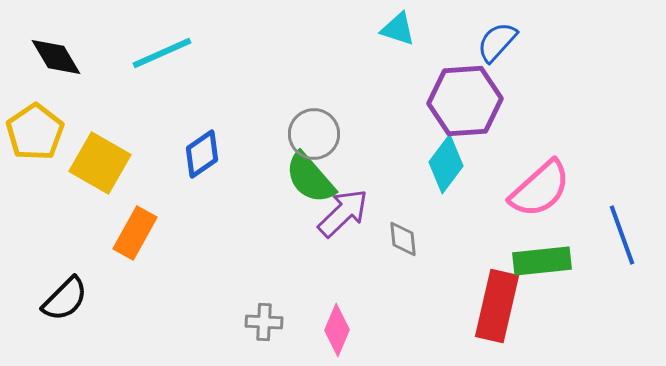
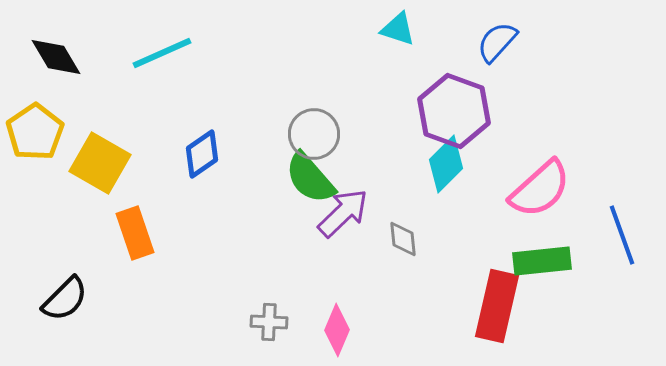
purple hexagon: moved 11 px left, 10 px down; rotated 24 degrees clockwise
cyan diamond: rotated 8 degrees clockwise
orange rectangle: rotated 48 degrees counterclockwise
gray cross: moved 5 px right
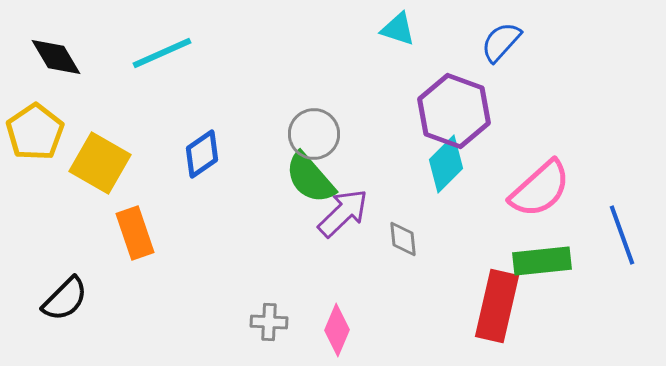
blue semicircle: moved 4 px right
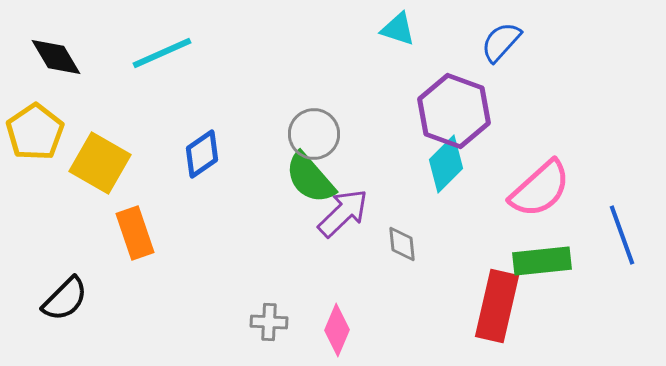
gray diamond: moved 1 px left, 5 px down
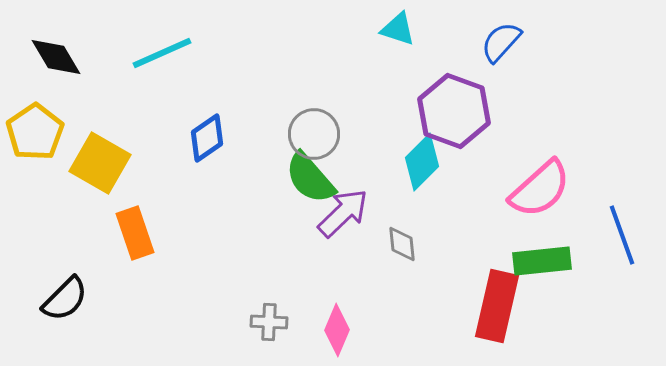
blue diamond: moved 5 px right, 16 px up
cyan diamond: moved 24 px left, 2 px up
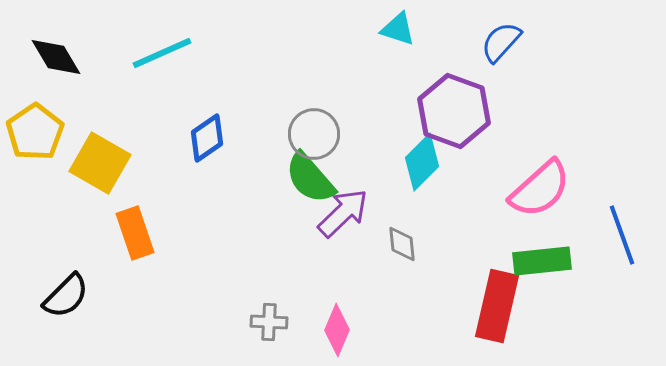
black semicircle: moved 1 px right, 3 px up
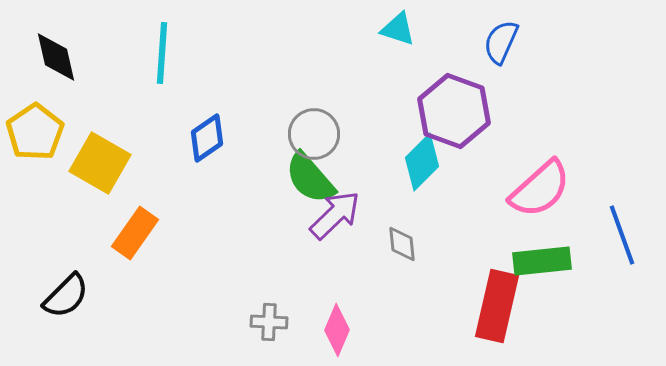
blue semicircle: rotated 18 degrees counterclockwise
cyan line: rotated 62 degrees counterclockwise
black diamond: rotated 18 degrees clockwise
purple arrow: moved 8 px left, 2 px down
orange rectangle: rotated 54 degrees clockwise
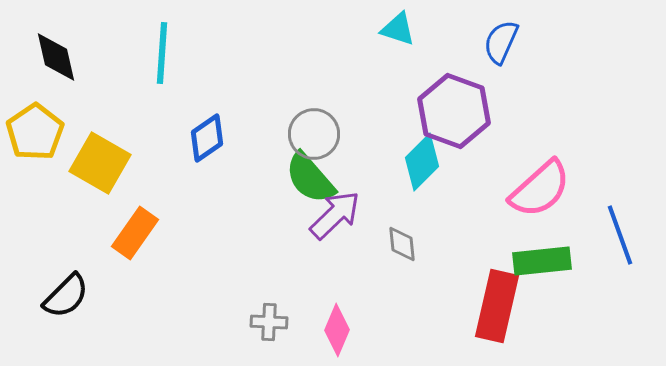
blue line: moved 2 px left
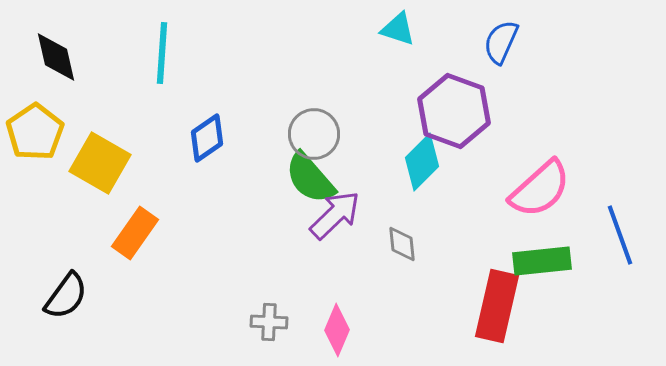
black semicircle: rotated 9 degrees counterclockwise
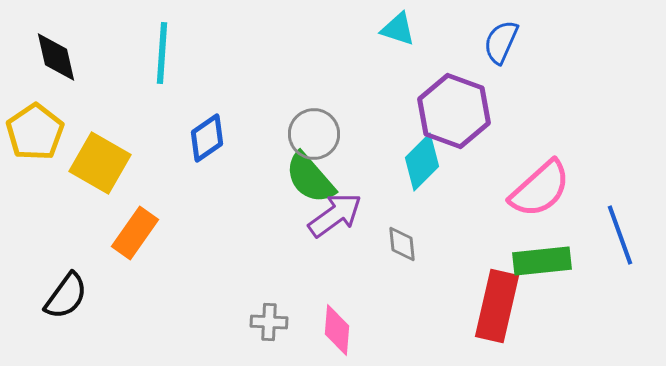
purple arrow: rotated 8 degrees clockwise
pink diamond: rotated 18 degrees counterclockwise
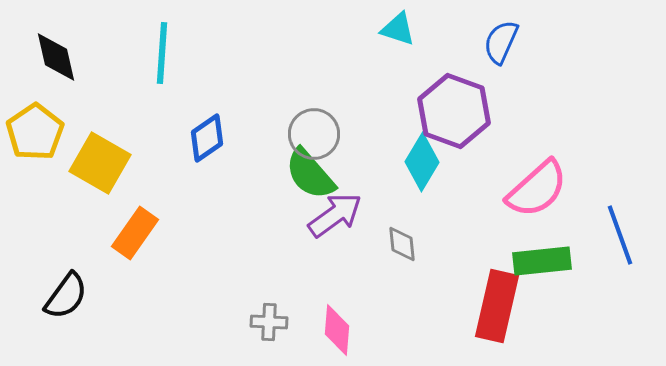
cyan diamond: rotated 14 degrees counterclockwise
green semicircle: moved 4 px up
pink semicircle: moved 3 px left
